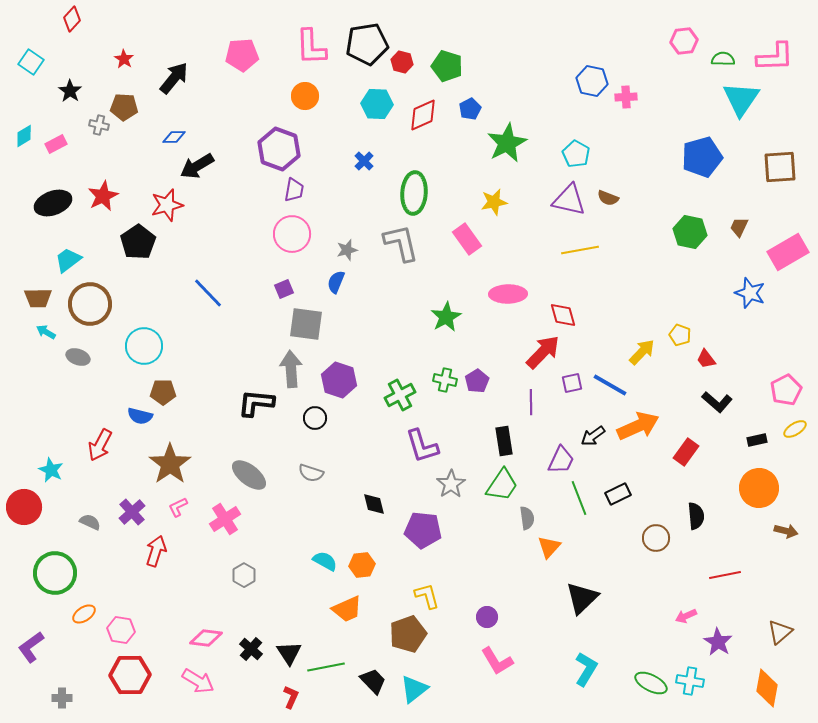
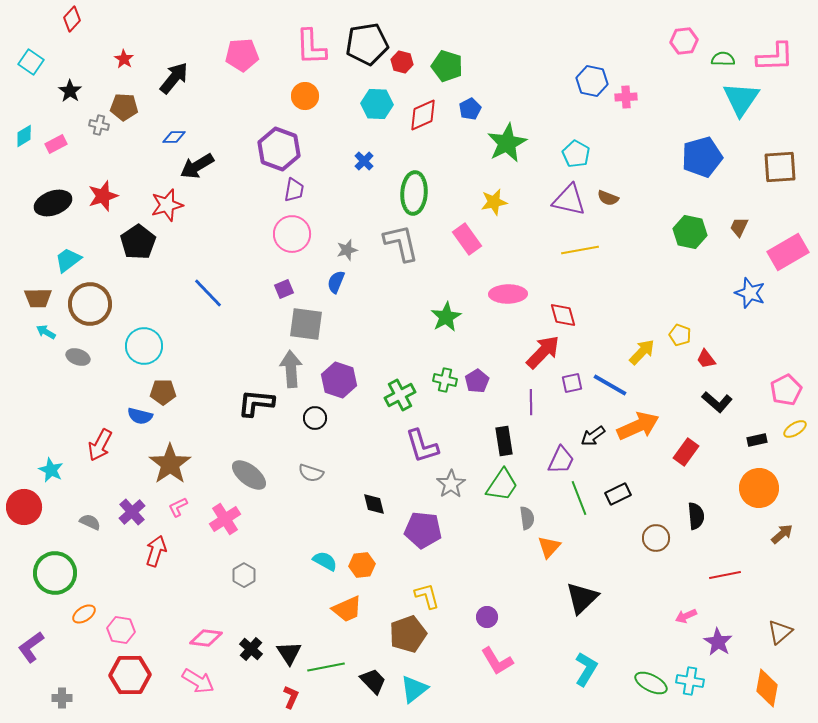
red star at (103, 196): rotated 8 degrees clockwise
brown arrow at (786, 531): moved 4 px left, 3 px down; rotated 55 degrees counterclockwise
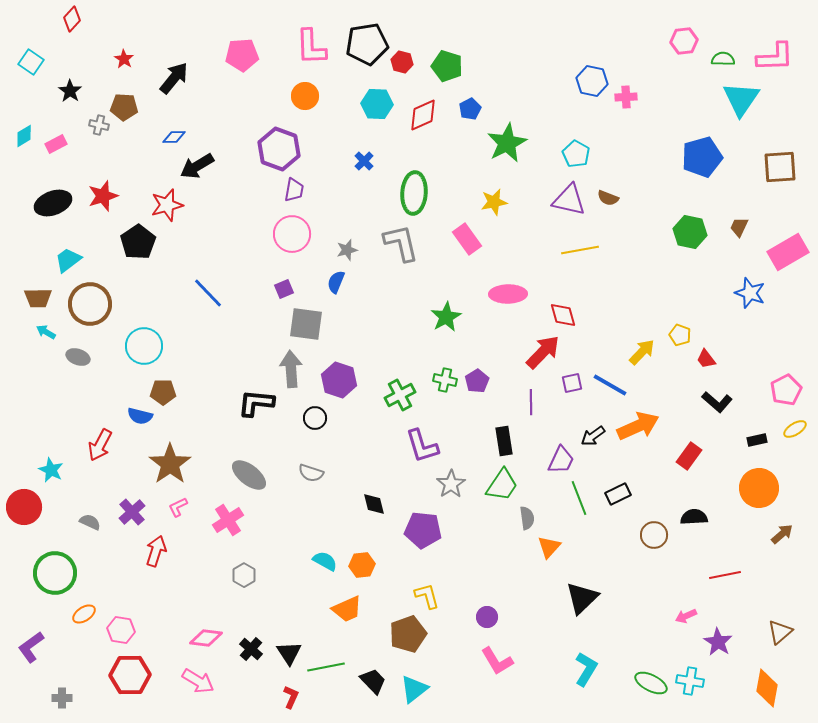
red rectangle at (686, 452): moved 3 px right, 4 px down
black semicircle at (696, 516): moved 2 px left, 1 px down; rotated 88 degrees counterclockwise
pink cross at (225, 519): moved 3 px right, 1 px down
brown circle at (656, 538): moved 2 px left, 3 px up
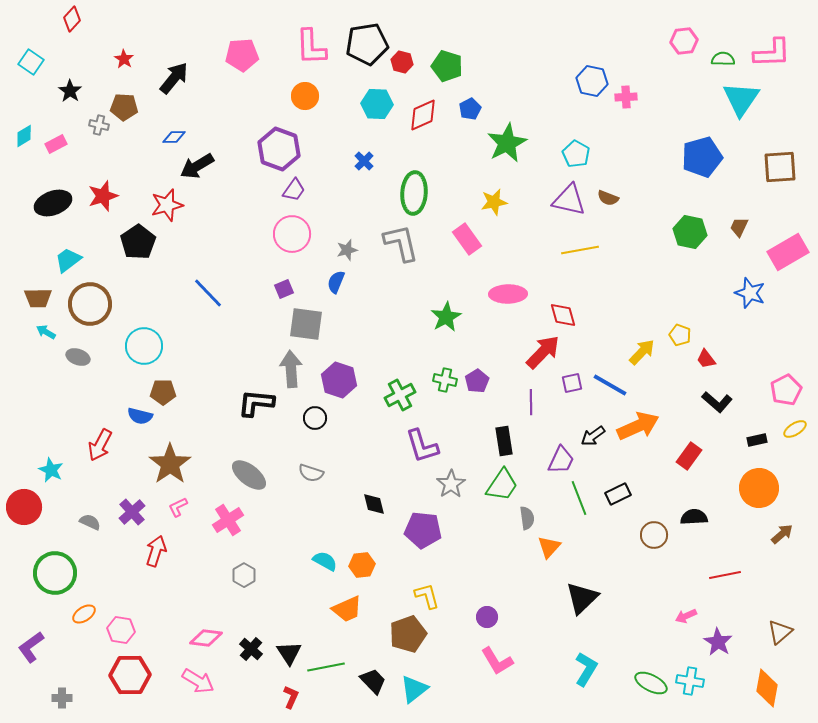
pink L-shape at (775, 57): moved 3 px left, 4 px up
purple trapezoid at (294, 190): rotated 25 degrees clockwise
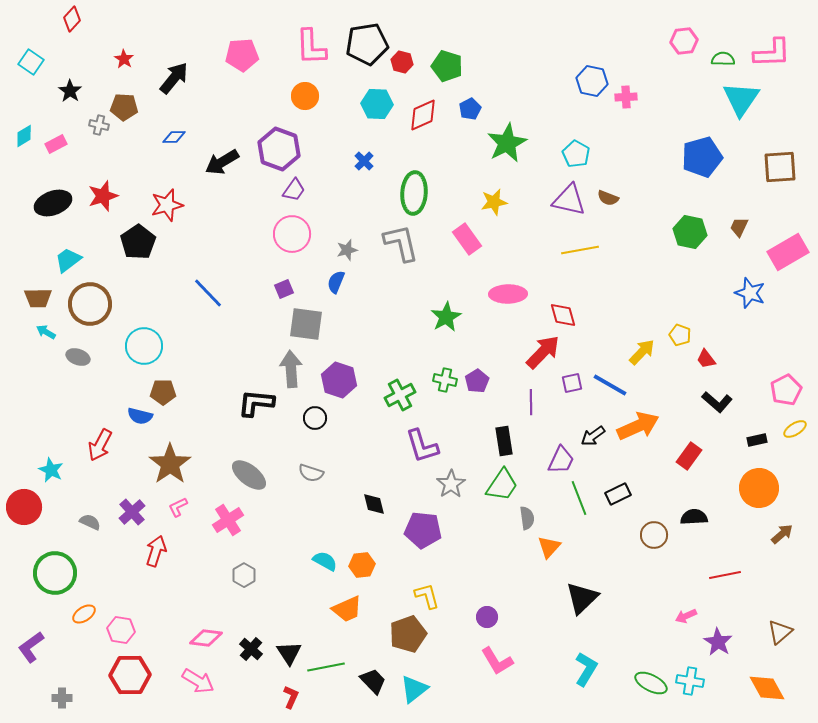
black arrow at (197, 166): moved 25 px right, 4 px up
orange diamond at (767, 688): rotated 39 degrees counterclockwise
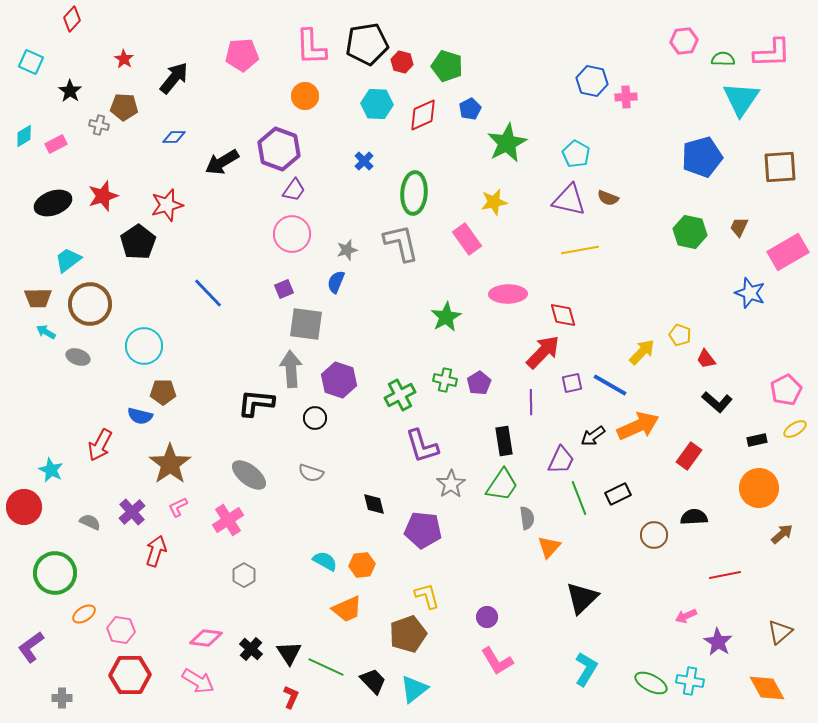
cyan square at (31, 62): rotated 10 degrees counterclockwise
purple pentagon at (477, 381): moved 2 px right, 2 px down
green line at (326, 667): rotated 36 degrees clockwise
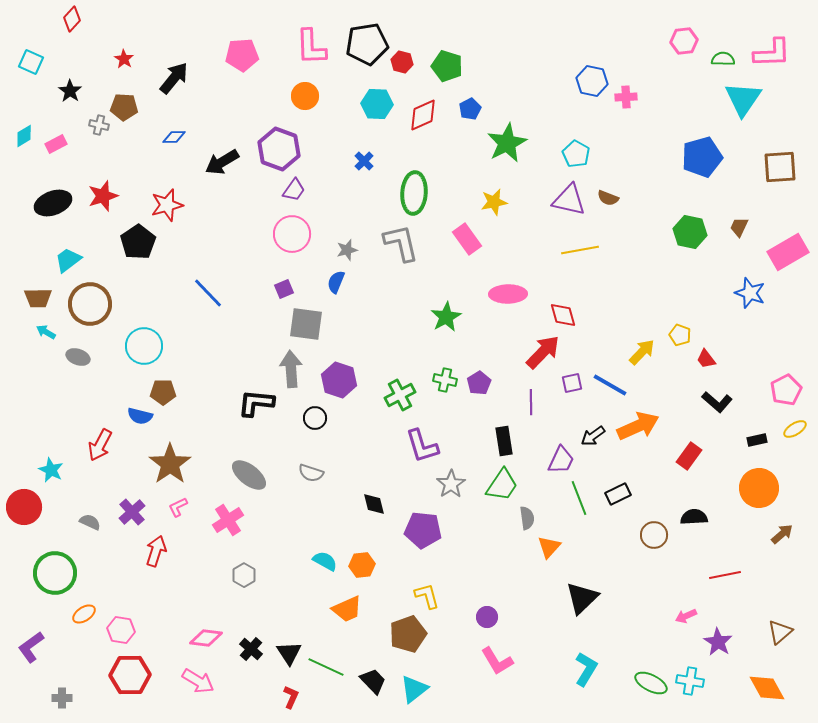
cyan triangle at (741, 99): moved 2 px right
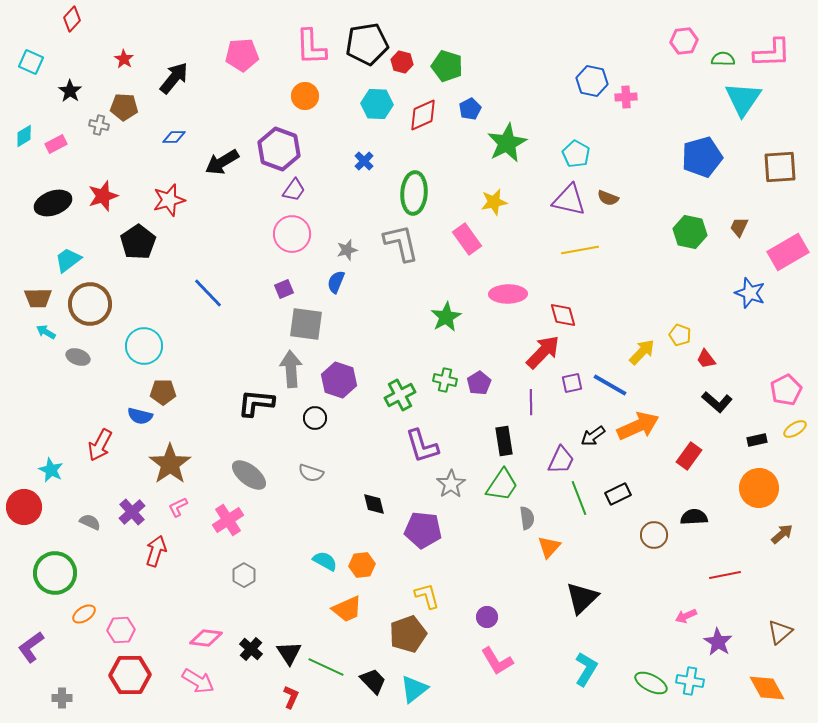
red star at (167, 205): moved 2 px right, 5 px up
pink hexagon at (121, 630): rotated 12 degrees counterclockwise
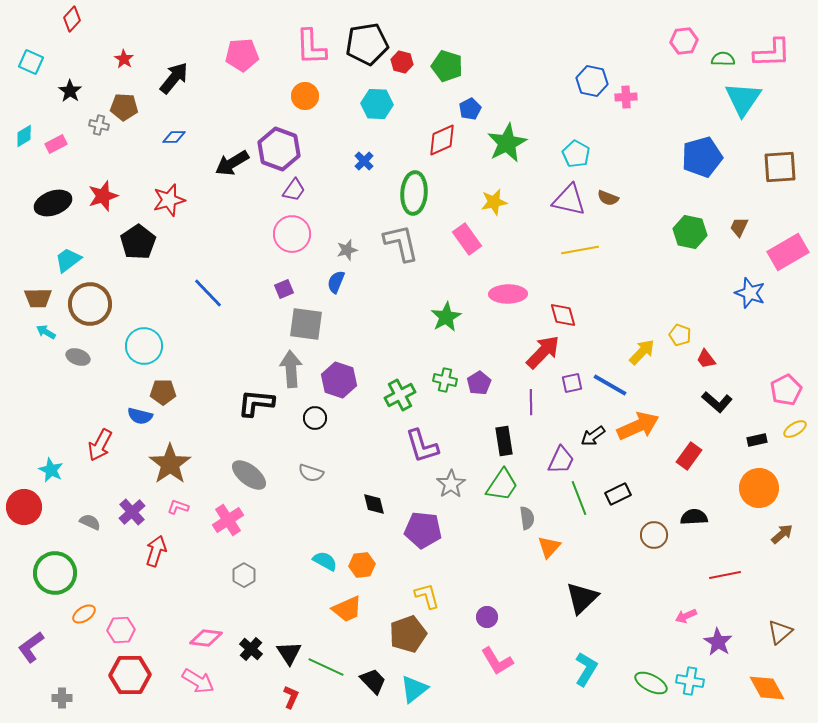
red diamond at (423, 115): moved 19 px right, 25 px down
black arrow at (222, 162): moved 10 px right, 1 px down
pink L-shape at (178, 507): rotated 45 degrees clockwise
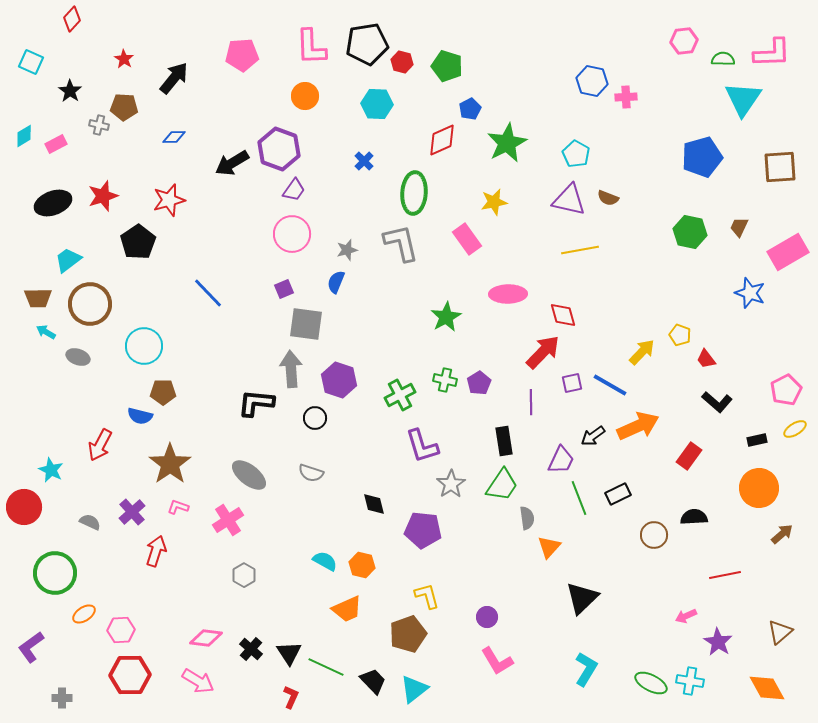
orange hexagon at (362, 565): rotated 20 degrees clockwise
